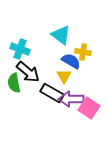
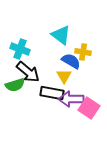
green semicircle: moved 1 px right, 2 px down; rotated 96 degrees counterclockwise
black rectangle: rotated 20 degrees counterclockwise
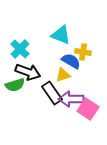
cyan triangle: rotated 15 degrees counterclockwise
cyan cross: rotated 24 degrees clockwise
black arrow: rotated 20 degrees counterclockwise
yellow triangle: moved 1 px left, 1 px up; rotated 42 degrees clockwise
black rectangle: rotated 45 degrees clockwise
pink square: moved 1 px left, 1 px down
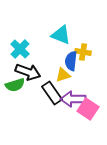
blue semicircle: rotated 114 degrees counterclockwise
purple arrow: moved 2 px right
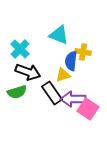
cyan triangle: moved 2 px left
green semicircle: moved 2 px right, 7 px down
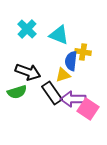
cyan cross: moved 7 px right, 20 px up
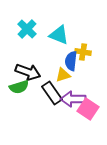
green semicircle: moved 2 px right, 5 px up
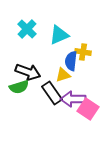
cyan triangle: rotated 45 degrees counterclockwise
